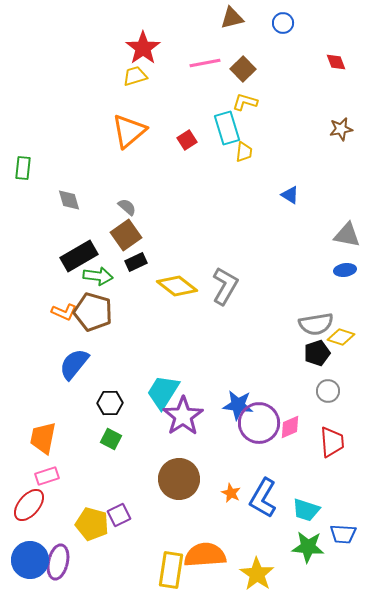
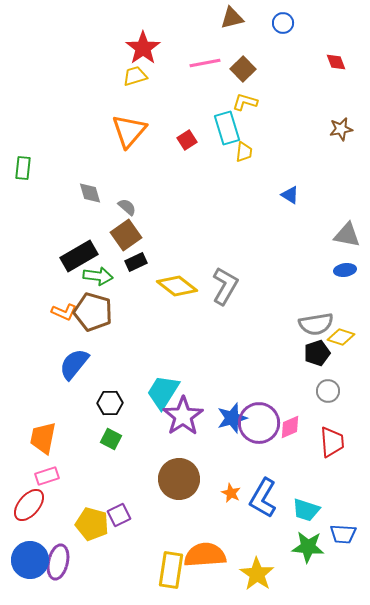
orange triangle at (129, 131): rotated 9 degrees counterclockwise
gray diamond at (69, 200): moved 21 px right, 7 px up
blue star at (238, 405): moved 6 px left, 13 px down; rotated 24 degrees counterclockwise
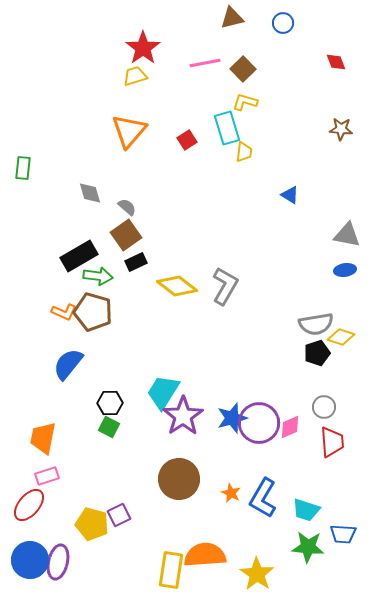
brown star at (341, 129): rotated 15 degrees clockwise
blue semicircle at (74, 364): moved 6 px left
gray circle at (328, 391): moved 4 px left, 16 px down
green square at (111, 439): moved 2 px left, 12 px up
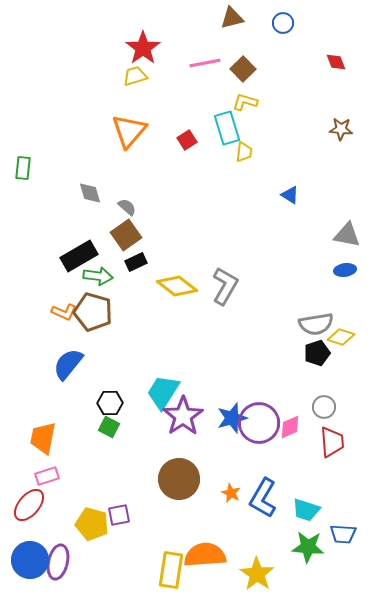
purple square at (119, 515): rotated 15 degrees clockwise
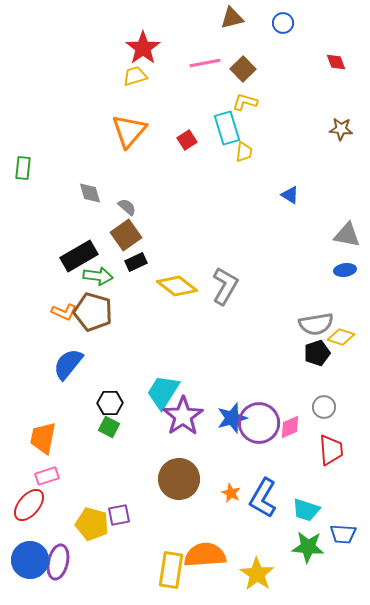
red trapezoid at (332, 442): moved 1 px left, 8 px down
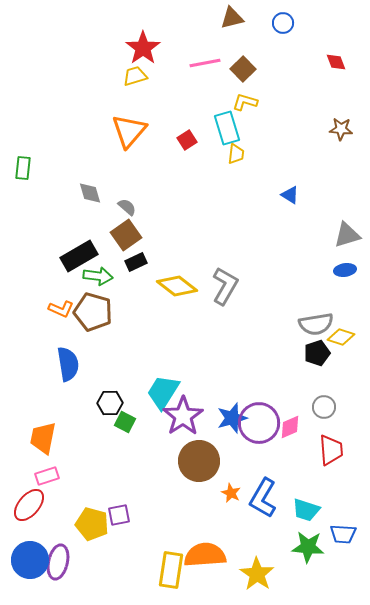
yellow trapezoid at (244, 152): moved 8 px left, 2 px down
gray triangle at (347, 235): rotated 28 degrees counterclockwise
orange L-shape at (64, 312): moved 3 px left, 3 px up
blue semicircle at (68, 364): rotated 132 degrees clockwise
green square at (109, 427): moved 16 px right, 5 px up
brown circle at (179, 479): moved 20 px right, 18 px up
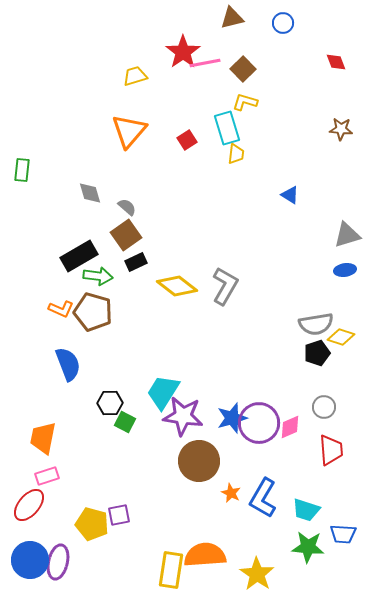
red star at (143, 48): moved 40 px right, 4 px down
green rectangle at (23, 168): moved 1 px left, 2 px down
blue semicircle at (68, 364): rotated 12 degrees counterclockwise
purple star at (183, 416): rotated 30 degrees counterclockwise
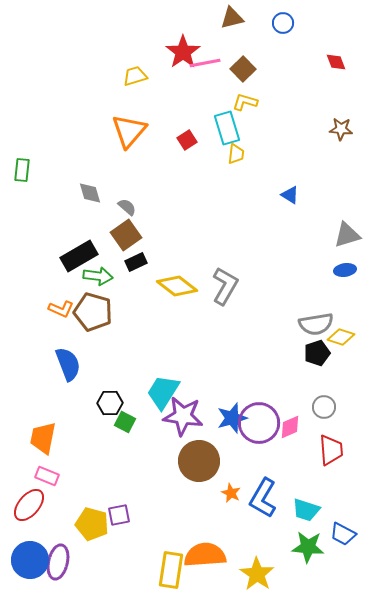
pink rectangle at (47, 476): rotated 40 degrees clockwise
blue trapezoid at (343, 534): rotated 24 degrees clockwise
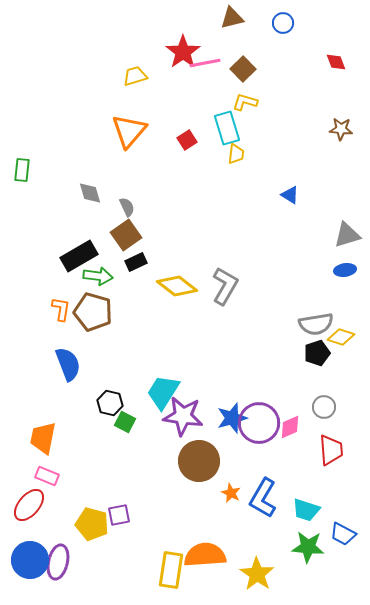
gray semicircle at (127, 207): rotated 24 degrees clockwise
orange L-shape at (61, 309): rotated 105 degrees counterclockwise
black hexagon at (110, 403): rotated 15 degrees clockwise
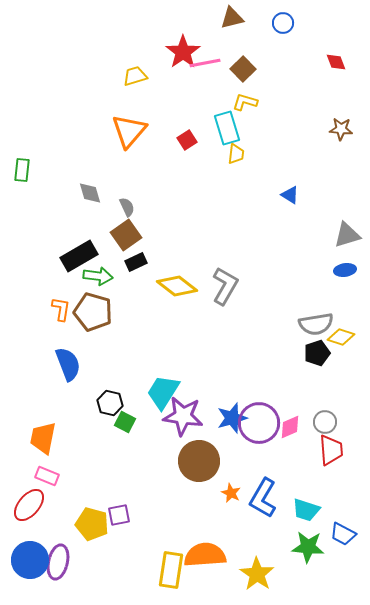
gray circle at (324, 407): moved 1 px right, 15 px down
